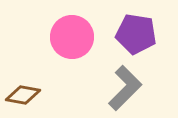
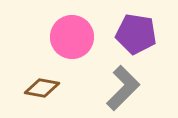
gray L-shape: moved 2 px left
brown diamond: moved 19 px right, 7 px up
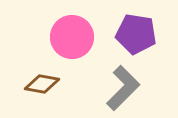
brown diamond: moved 4 px up
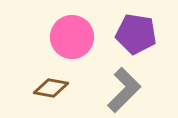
brown diamond: moved 9 px right, 4 px down
gray L-shape: moved 1 px right, 2 px down
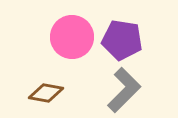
purple pentagon: moved 14 px left, 6 px down
brown diamond: moved 5 px left, 5 px down
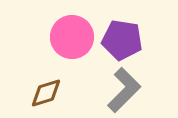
brown diamond: rotated 28 degrees counterclockwise
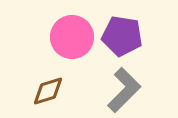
purple pentagon: moved 4 px up
brown diamond: moved 2 px right, 2 px up
